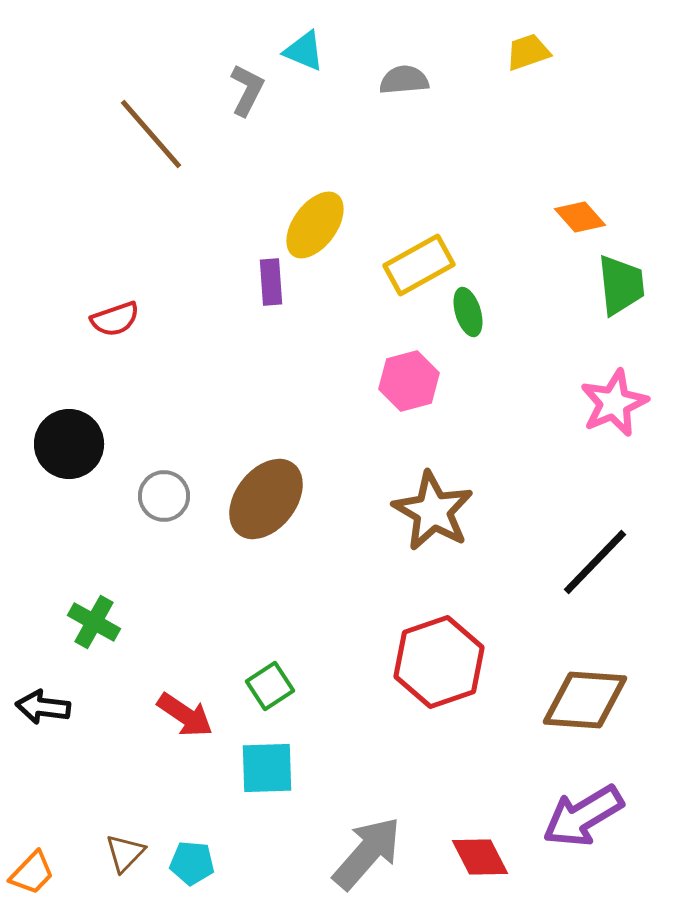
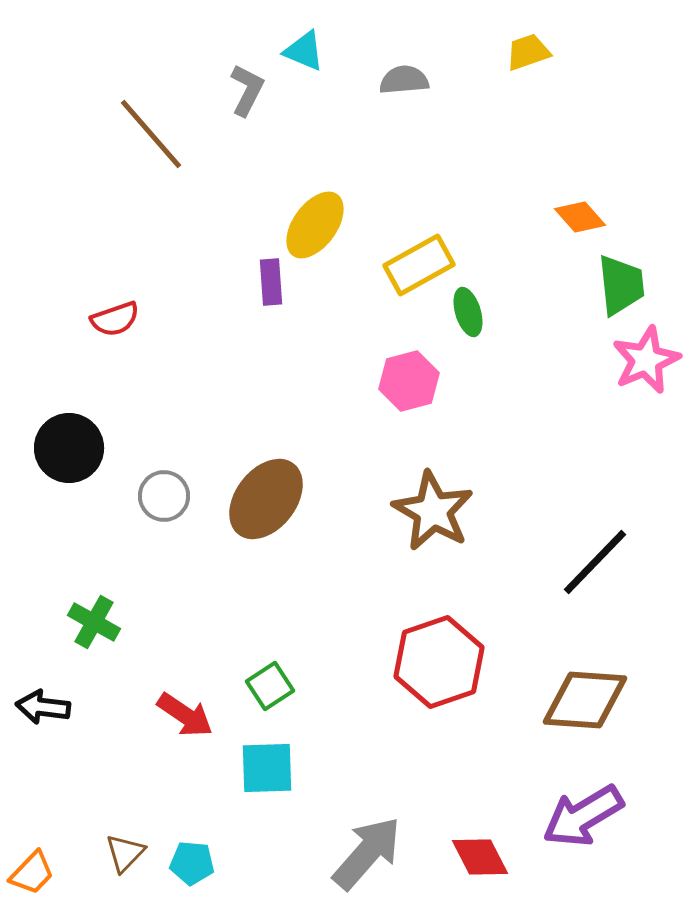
pink star: moved 32 px right, 43 px up
black circle: moved 4 px down
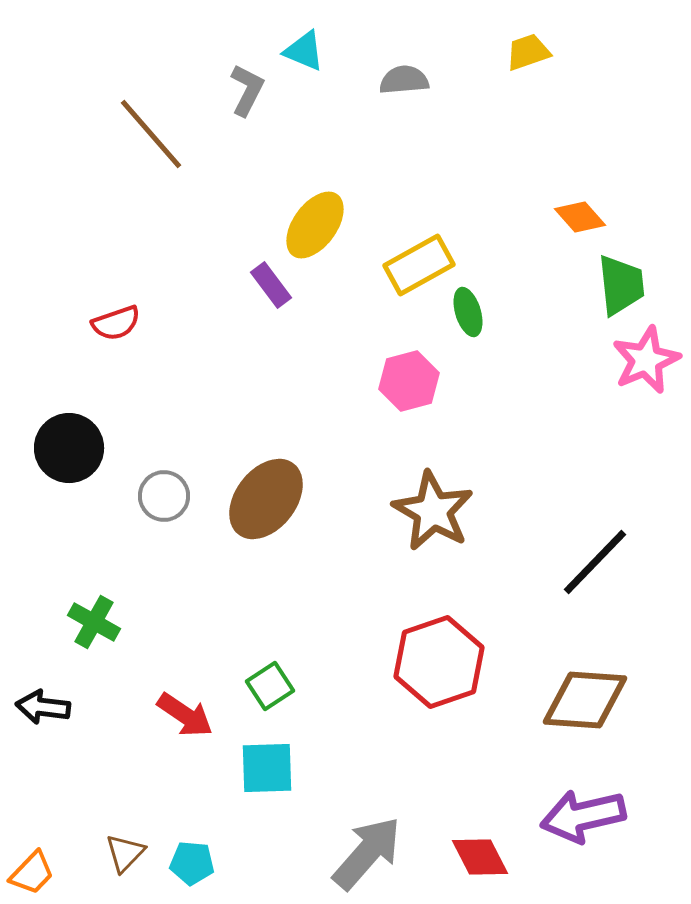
purple rectangle: moved 3 px down; rotated 33 degrees counterclockwise
red semicircle: moved 1 px right, 4 px down
purple arrow: rotated 18 degrees clockwise
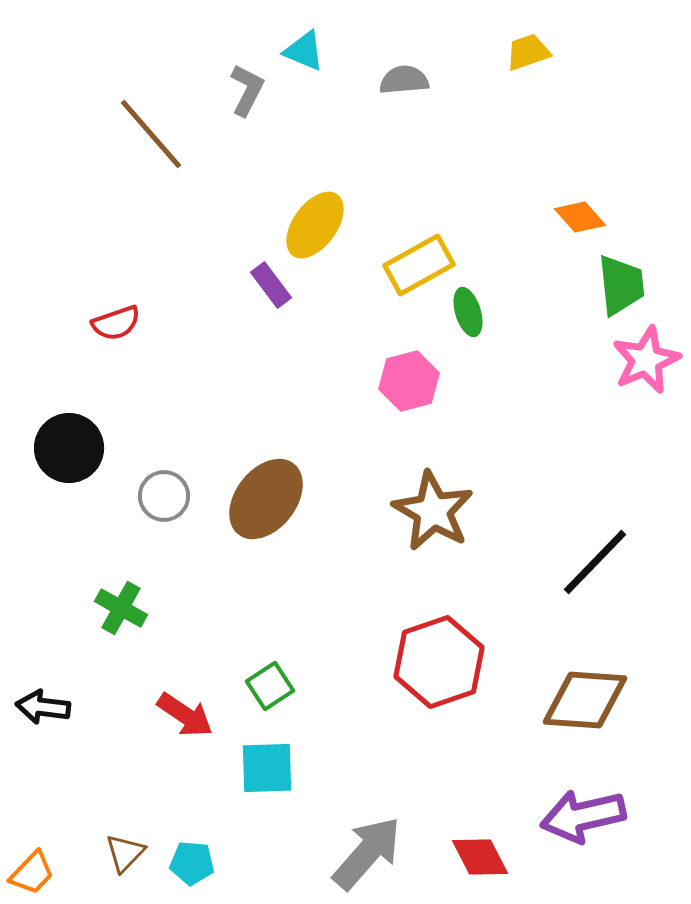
green cross: moved 27 px right, 14 px up
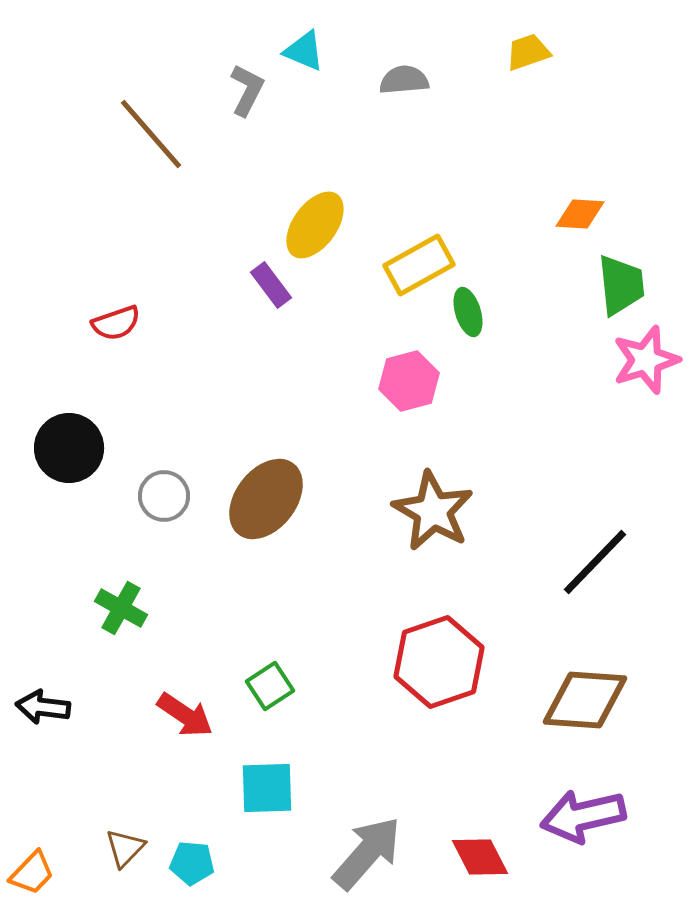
orange diamond: moved 3 px up; rotated 45 degrees counterclockwise
pink star: rotated 6 degrees clockwise
cyan square: moved 20 px down
brown triangle: moved 5 px up
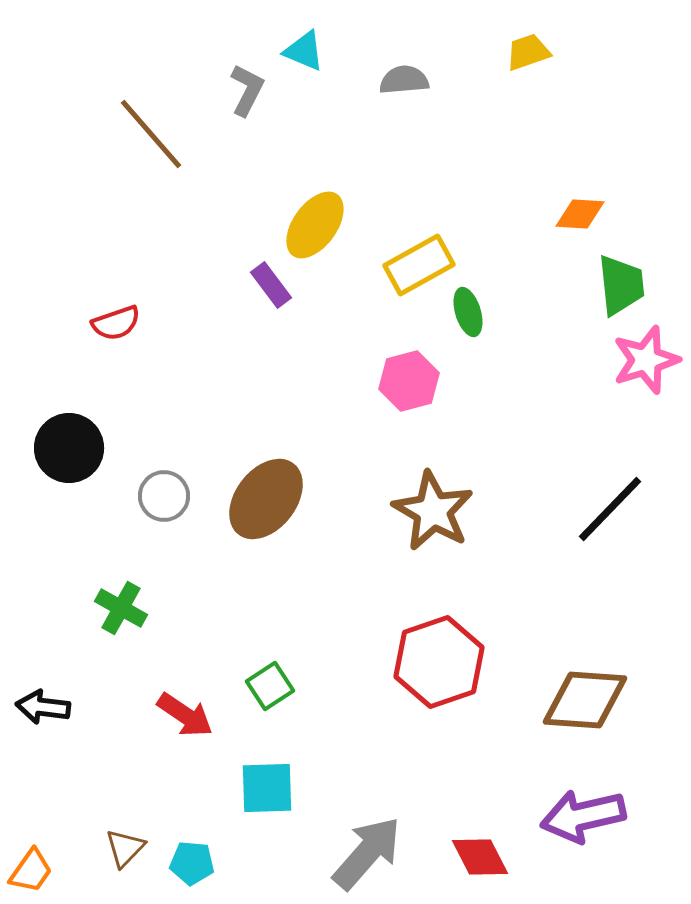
black line: moved 15 px right, 53 px up
orange trapezoid: moved 1 px left, 2 px up; rotated 9 degrees counterclockwise
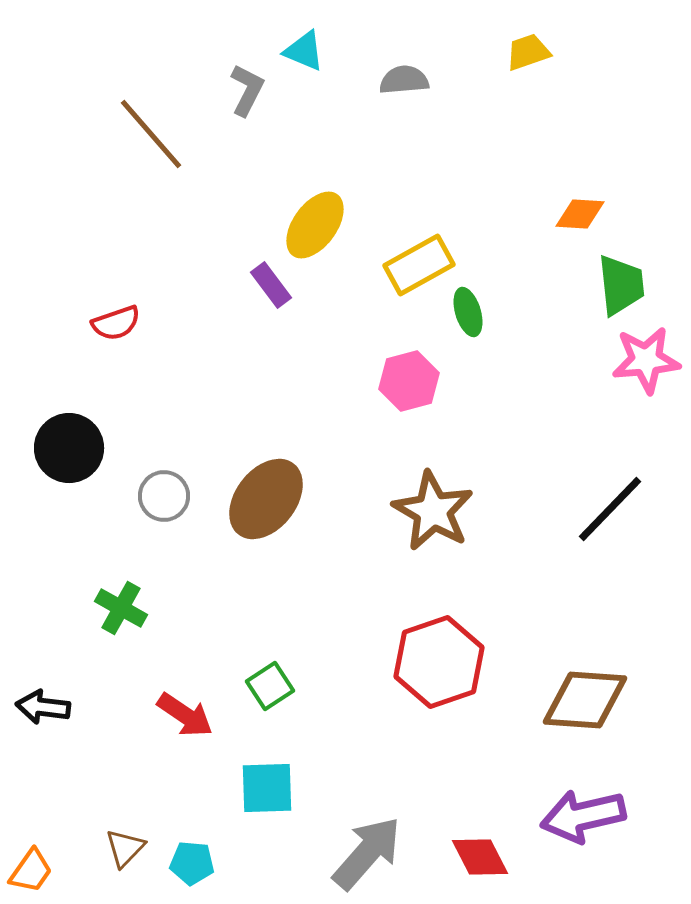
pink star: rotated 12 degrees clockwise
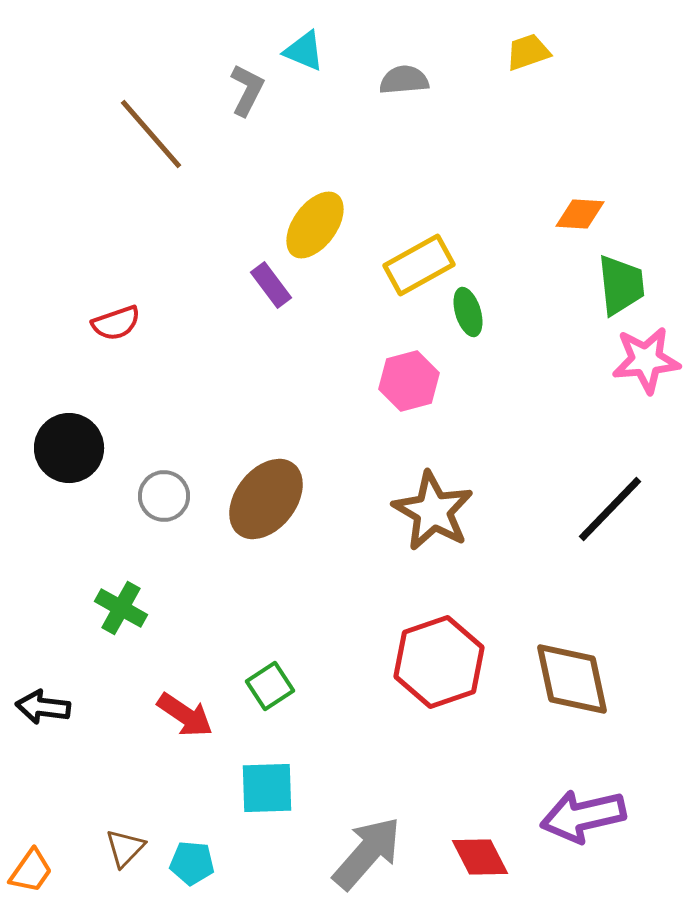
brown diamond: moved 13 px left, 21 px up; rotated 74 degrees clockwise
